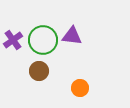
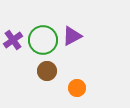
purple triangle: rotated 35 degrees counterclockwise
brown circle: moved 8 px right
orange circle: moved 3 px left
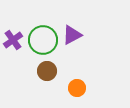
purple triangle: moved 1 px up
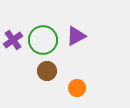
purple triangle: moved 4 px right, 1 px down
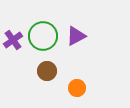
green circle: moved 4 px up
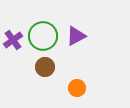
brown circle: moved 2 px left, 4 px up
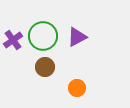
purple triangle: moved 1 px right, 1 px down
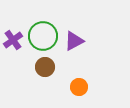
purple triangle: moved 3 px left, 4 px down
orange circle: moved 2 px right, 1 px up
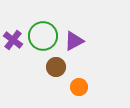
purple cross: rotated 18 degrees counterclockwise
brown circle: moved 11 px right
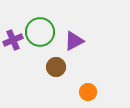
green circle: moved 3 px left, 4 px up
purple cross: rotated 30 degrees clockwise
orange circle: moved 9 px right, 5 px down
